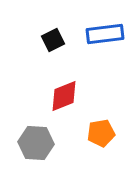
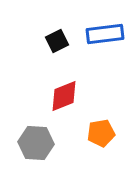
black square: moved 4 px right, 1 px down
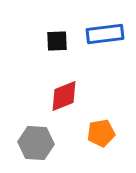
black square: rotated 25 degrees clockwise
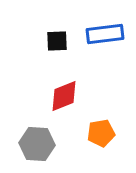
gray hexagon: moved 1 px right, 1 px down
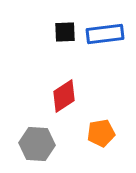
black square: moved 8 px right, 9 px up
red diamond: rotated 12 degrees counterclockwise
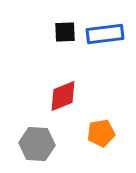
red diamond: moved 1 px left; rotated 12 degrees clockwise
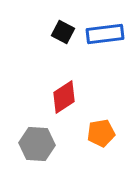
black square: moved 2 px left; rotated 30 degrees clockwise
red diamond: moved 1 px right, 1 px down; rotated 12 degrees counterclockwise
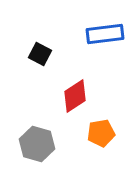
black square: moved 23 px left, 22 px down
red diamond: moved 11 px right, 1 px up
gray hexagon: rotated 12 degrees clockwise
